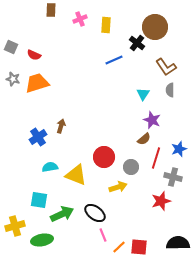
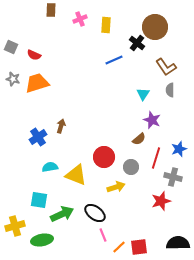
brown semicircle: moved 5 px left
yellow arrow: moved 2 px left
red square: rotated 12 degrees counterclockwise
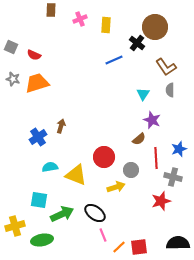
red line: rotated 20 degrees counterclockwise
gray circle: moved 3 px down
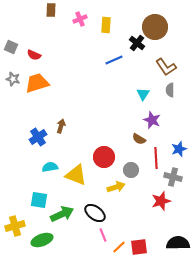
brown semicircle: rotated 72 degrees clockwise
green ellipse: rotated 10 degrees counterclockwise
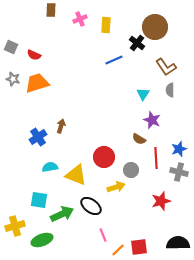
gray cross: moved 6 px right, 5 px up
black ellipse: moved 4 px left, 7 px up
orange line: moved 1 px left, 3 px down
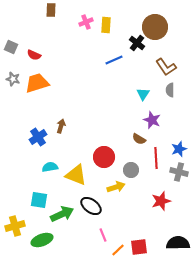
pink cross: moved 6 px right, 3 px down
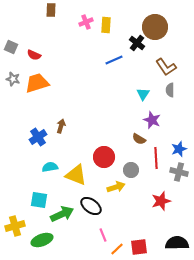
black semicircle: moved 1 px left
orange line: moved 1 px left, 1 px up
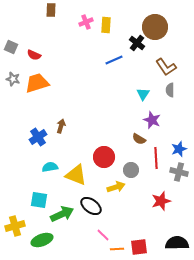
pink line: rotated 24 degrees counterclockwise
orange line: rotated 40 degrees clockwise
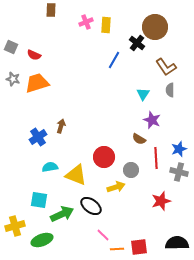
blue line: rotated 36 degrees counterclockwise
